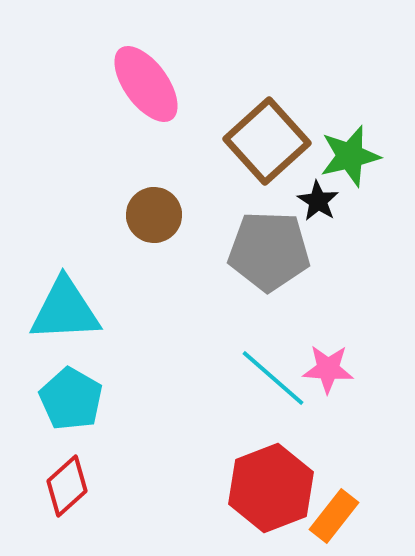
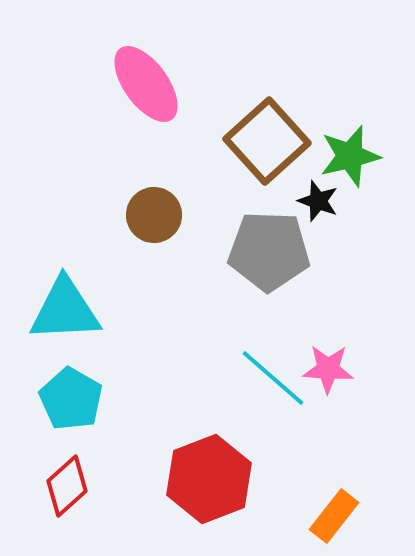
black star: rotated 12 degrees counterclockwise
red hexagon: moved 62 px left, 9 px up
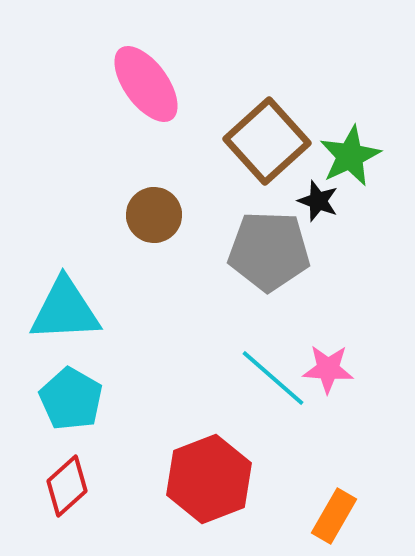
green star: rotated 12 degrees counterclockwise
orange rectangle: rotated 8 degrees counterclockwise
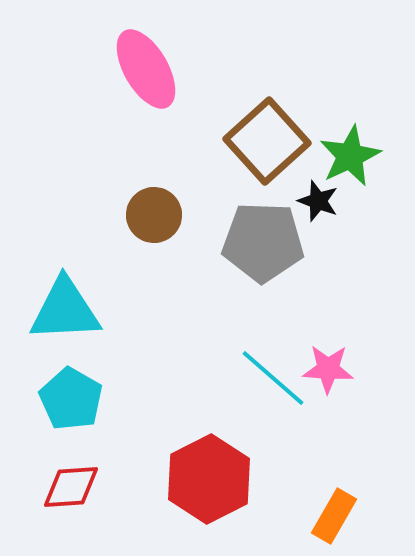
pink ellipse: moved 15 px up; rotated 6 degrees clockwise
gray pentagon: moved 6 px left, 9 px up
red hexagon: rotated 6 degrees counterclockwise
red diamond: moved 4 px right, 1 px down; rotated 38 degrees clockwise
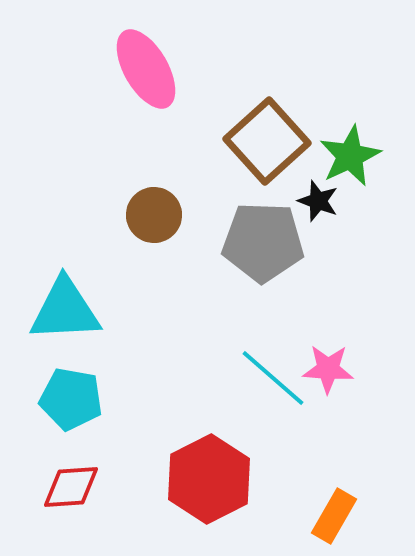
cyan pentagon: rotated 20 degrees counterclockwise
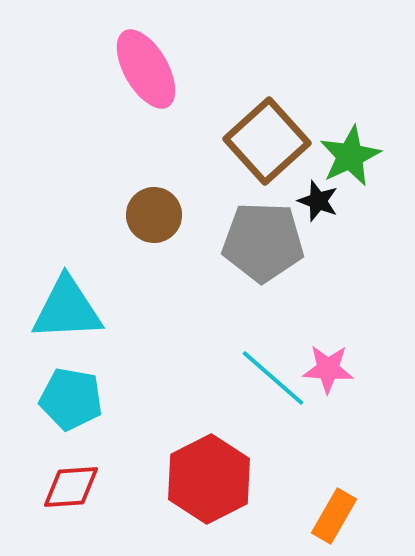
cyan triangle: moved 2 px right, 1 px up
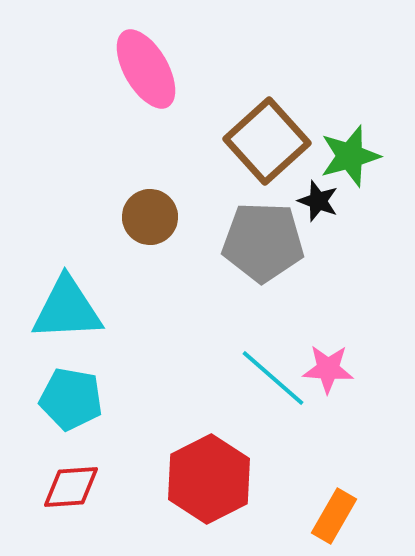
green star: rotated 10 degrees clockwise
brown circle: moved 4 px left, 2 px down
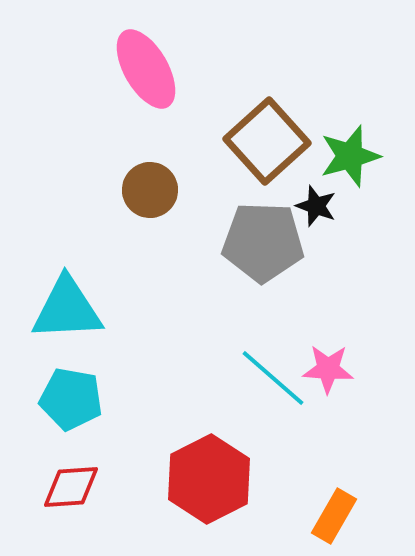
black star: moved 2 px left, 5 px down
brown circle: moved 27 px up
